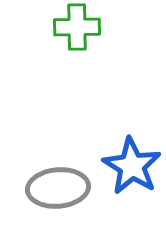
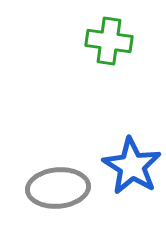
green cross: moved 32 px right, 14 px down; rotated 9 degrees clockwise
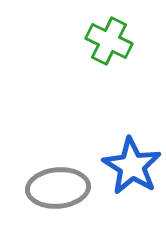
green cross: rotated 18 degrees clockwise
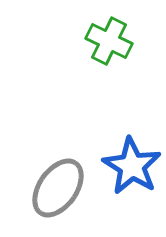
gray ellipse: rotated 50 degrees counterclockwise
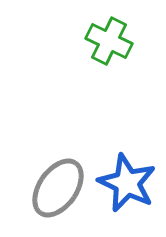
blue star: moved 5 px left, 17 px down; rotated 6 degrees counterclockwise
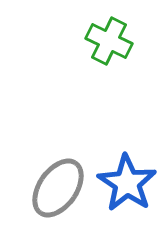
blue star: rotated 8 degrees clockwise
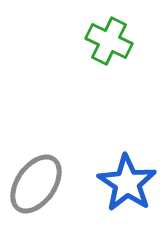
gray ellipse: moved 22 px left, 4 px up
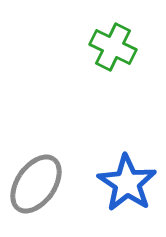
green cross: moved 4 px right, 6 px down
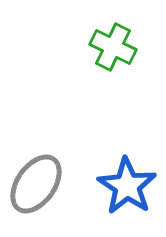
blue star: moved 3 px down
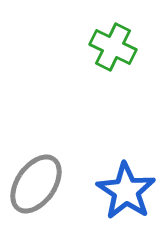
blue star: moved 1 px left, 5 px down
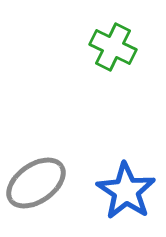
gray ellipse: moved 1 px up; rotated 20 degrees clockwise
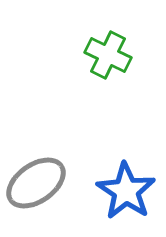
green cross: moved 5 px left, 8 px down
